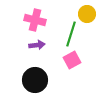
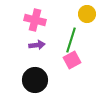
green line: moved 6 px down
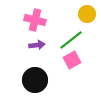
green line: rotated 35 degrees clockwise
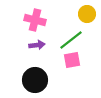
pink square: rotated 18 degrees clockwise
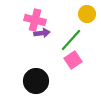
green line: rotated 10 degrees counterclockwise
purple arrow: moved 5 px right, 12 px up
pink square: moved 1 px right; rotated 24 degrees counterclockwise
black circle: moved 1 px right, 1 px down
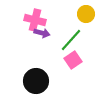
yellow circle: moved 1 px left
purple arrow: rotated 21 degrees clockwise
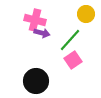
green line: moved 1 px left
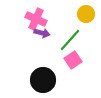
pink cross: moved 1 px right, 1 px up; rotated 10 degrees clockwise
black circle: moved 7 px right, 1 px up
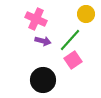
purple arrow: moved 1 px right, 8 px down
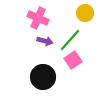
yellow circle: moved 1 px left, 1 px up
pink cross: moved 2 px right, 1 px up
purple arrow: moved 2 px right
black circle: moved 3 px up
